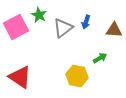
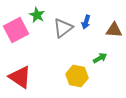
green star: moved 2 px left
pink square: moved 3 px down
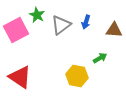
gray triangle: moved 2 px left, 3 px up
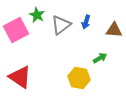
yellow hexagon: moved 2 px right, 2 px down
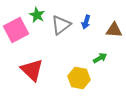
red triangle: moved 12 px right, 7 px up; rotated 10 degrees clockwise
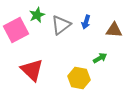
green star: rotated 21 degrees clockwise
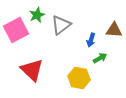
blue arrow: moved 5 px right, 18 px down
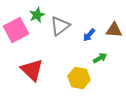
gray triangle: moved 1 px left, 1 px down
blue arrow: moved 2 px left, 5 px up; rotated 24 degrees clockwise
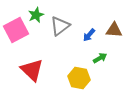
green star: moved 1 px left
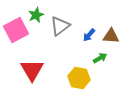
brown triangle: moved 3 px left, 6 px down
red triangle: rotated 15 degrees clockwise
